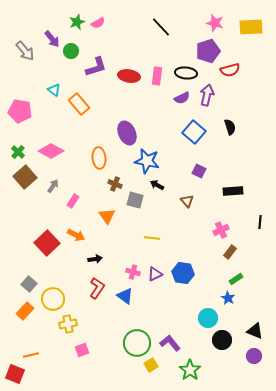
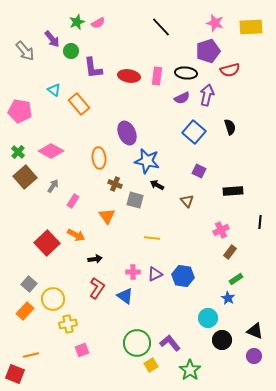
purple L-shape at (96, 67): moved 3 px left, 1 px down; rotated 100 degrees clockwise
pink cross at (133, 272): rotated 16 degrees counterclockwise
blue hexagon at (183, 273): moved 3 px down
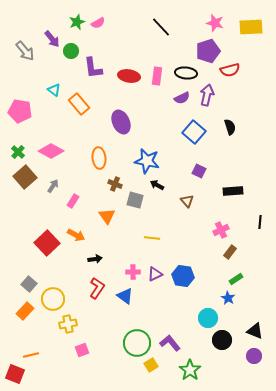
purple ellipse at (127, 133): moved 6 px left, 11 px up
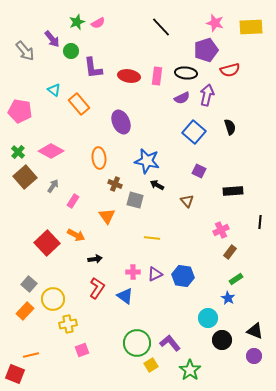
purple pentagon at (208, 51): moved 2 px left, 1 px up
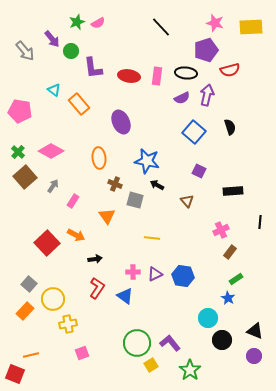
pink square at (82, 350): moved 3 px down
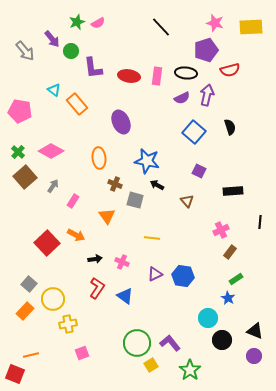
orange rectangle at (79, 104): moved 2 px left
pink cross at (133, 272): moved 11 px left, 10 px up; rotated 24 degrees clockwise
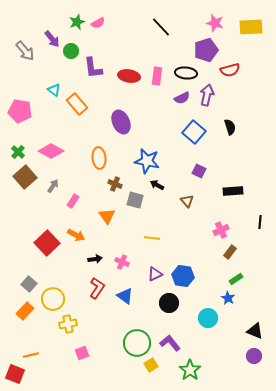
black circle at (222, 340): moved 53 px left, 37 px up
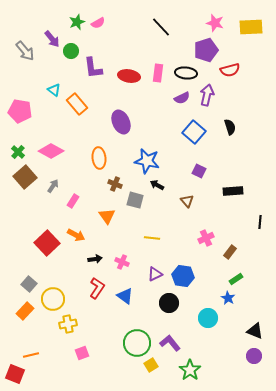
pink rectangle at (157, 76): moved 1 px right, 3 px up
pink cross at (221, 230): moved 15 px left, 8 px down
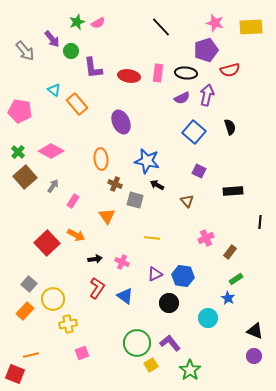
orange ellipse at (99, 158): moved 2 px right, 1 px down
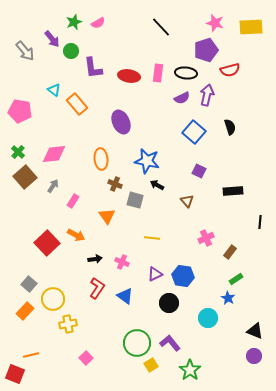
green star at (77, 22): moved 3 px left
pink diamond at (51, 151): moved 3 px right, 3 px down; rotated 35 degrees counterclockwise
pink square at (82, 353): moved 4 px right, 5 px down; rotated 24 degrees counterclockwise
